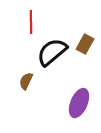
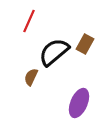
red line: moved 2 px left, 1 px up; rotated 25 degrees clockwise
black semicircle: moved 2 px right
brown semicircle: moved 5 px right, 4 px up
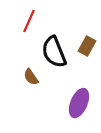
brown rectangle: moved 2 px right, 2 px down
black semicircle: rotated 72 degrees counterclockwise
brown semicircle: rotated 60 degrees counterclockwise
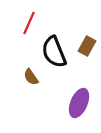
red line: moved 2 px down
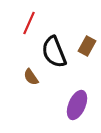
purple ellipse: moved 2 px left, 2 px down
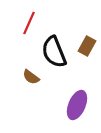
brown semicircle: rotated 18 degrees counterclockwise
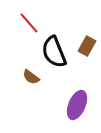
red line: rotated 65 degrees counterclockwise
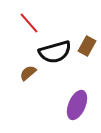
black semicircle: moved 1 px right; rotated 84 degrees counterclockwise
brown semicircle: moved 3 px left, 4 px up; rotated 102 degrees clockwise
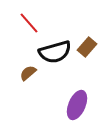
brown rectangle: moved 1 px down; rotated 12 degrees clockwise
